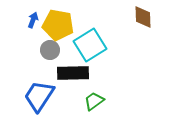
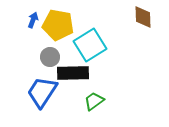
gray circle: moved 7 px down
blue trapezoid: moved 3 px right, 4 px up
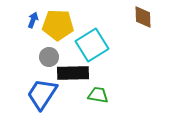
yellow pentagon: rotated 8 degrees counterclockwise
cyan square: moved 2 px right
gray circle: moved 1 px left
blue trapezoid: moved 2 px down
green trapezoid: moved 4 px right, 6 px up; rotated 45 degrees clockwise
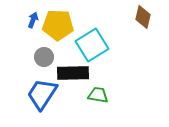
brown diamond: rotated 15 degrees clockwise
gray circle: moved 5 px left
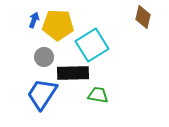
blue arrow: moved 1 px right
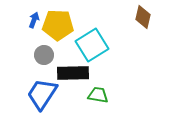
gray circle: moved 2 px up
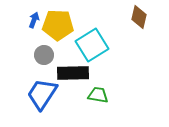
brown diamond: moved 4 px left
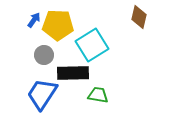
blue arrow: rotated 14 degrees clockwise
